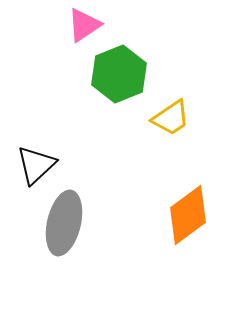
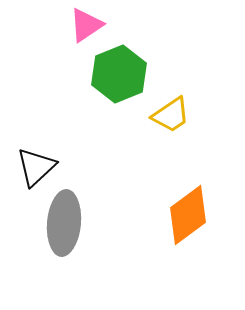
pink triangle: moved 2 px right
yellow trapezoid: moved 3 px up
black triangle: moved 2 px down
gray ellipse: rotated 8 degrees counterclockwise
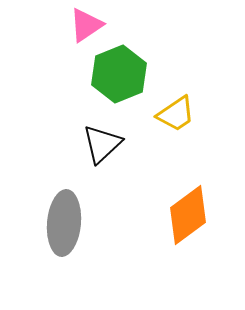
yellow trapezoid: moved 5 px right, 1 px up
black triangle: moved 66 px right, 23 px up
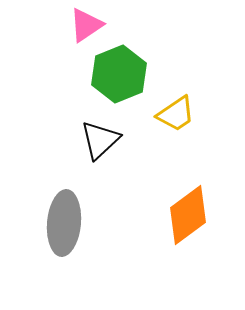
black triangle: moved 2 px left, 4 px up
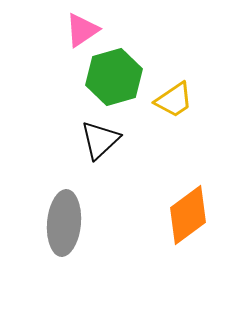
pink triangle: moved 4 px left, 5 px down
green hexagon: moved 5 px left, 3 px down; rotated 6 degrees clockwise
yellow trapezoid: moved 2 px left, 14 px up
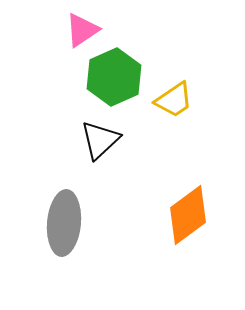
green hexagon: rotated 8 degrees counterclockwise
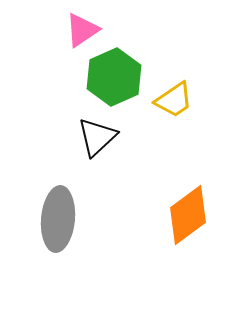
black triangle: moved 3 px left, 3 px up
gray ellipse: moved 6 px left, 4 px up
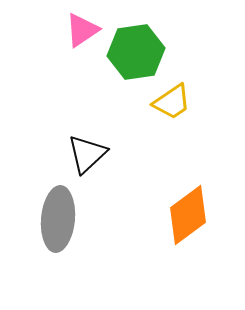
green hexagon: moved 22 px right, 25 px up; rotated 16 degrees clockwise
yellow trapezoid: moved 2 px left, 2 px down
black triangle: moved 10 px left, 17 px down
